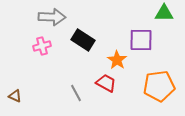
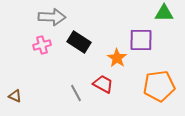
black rectangle: moved 4 px left, 2 px down
pink cross: moved 1 px up
orange star: moved 2 px up
red trapezoid: moved 3 px left, 1 px down
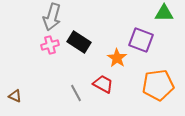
gray arrow: rotated 104 degrees clockwise
purple square: rotated 20 degrees clockwise
pink cross: moved 8 px right
orange pentagon: moved 1 px left, 1 px up
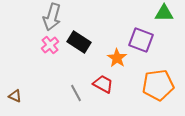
pink cross: rotated 24 degrees counterclockwise
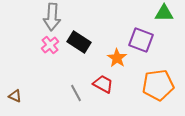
gray arrow: rotated 12 degrees counterclockwise
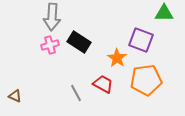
pink cross: rotated 24 degrees clockwise
orange pentagon: moved 12 px left, 5 px up
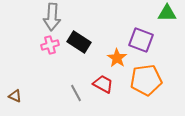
green triangle: moved 3 px right
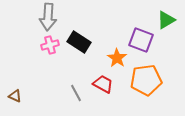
green triangle: moved 1 px left, 7 px down; rotated 30 degrees counterclockwise
gray arrow: moved 4 px left
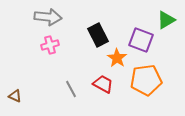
gray arrow: rotated 88 degrees counterclockwise
black rectangle: moved 19 px right, 7 px up; rotated 30 degrees clockwise
gray line: moved 5 px left, 4 px up
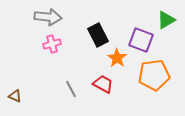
pink cross: moved 2 px right, 1 px up
orange pentagon: moved 8 px right, 5 px up
